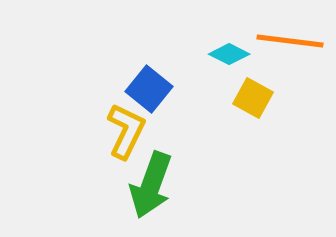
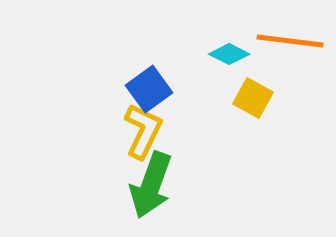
blue square: rotated 15 degrees clockwise
yellow L-shape: moved 17 px right
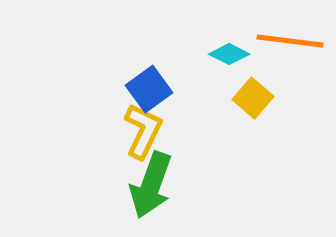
yellow square: rotated 12 degrees clockwise
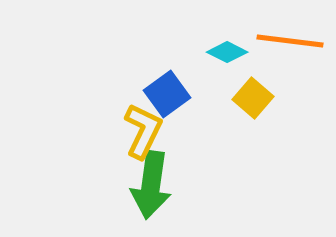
cyan diamond: moved 2 px left, 2 px up
blue square: moved 18 px right, 5 px down
green arrow: rotated 12 degrees counterclockwise
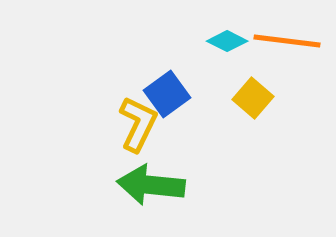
orange line: moved 3 px left
cyan diamond: moved 11 px up
yellow L-shape: moved 5 px left, 7 px up
green arrow: rotated 88 degrees clockwise
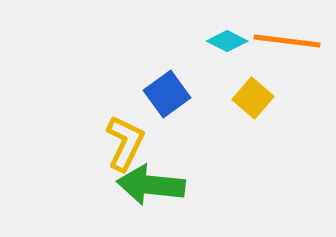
yellow L-shape: moved 13 px left, 19 px down
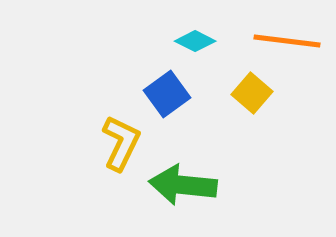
cyan diamond: moved 32 px left
yellow square: moved 1 px left, 5 px up
yellow L-shape: moved 4 px left
green arrow: moved 32 px right
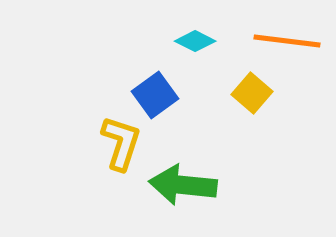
blue square: moved 12 px left, 1 px down
yellow L-shape: rotated 8 degrees counterclockwise
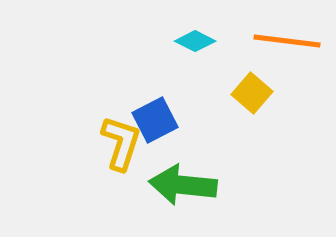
blue square: moved 25 px down; rotated 9 degrees clockwise
